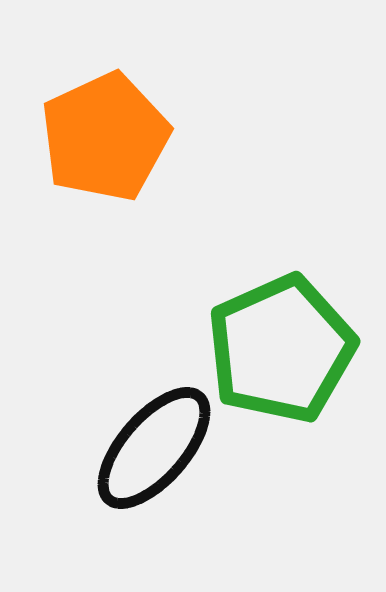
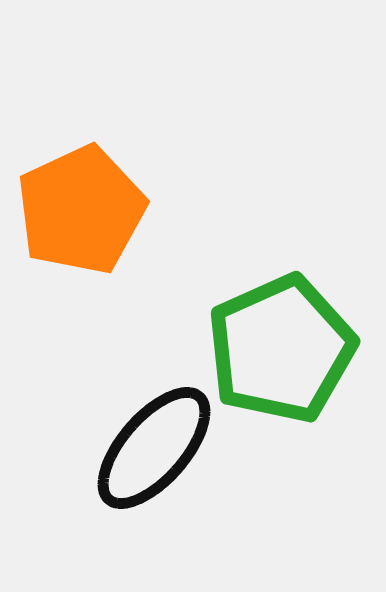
orange pentagon: moved 24 px left, 73 px down
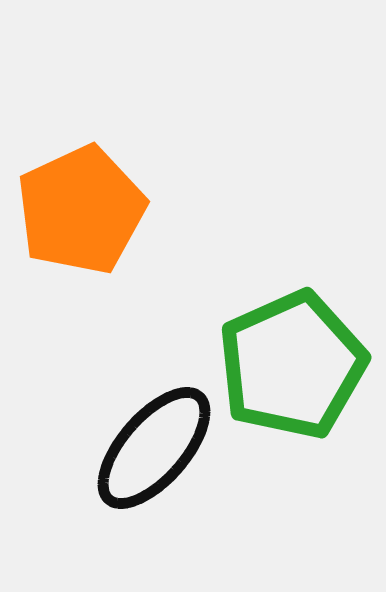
green pentagon: moved 11 px right, 16 px down
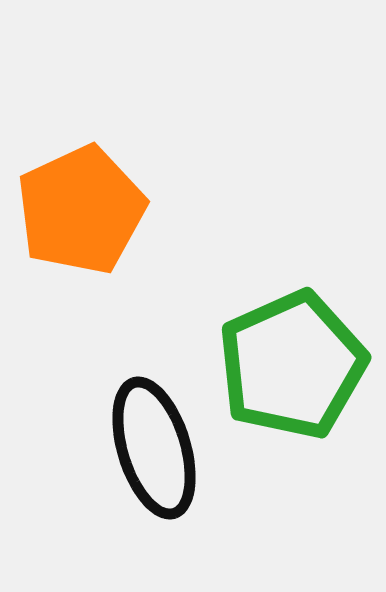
black ellipse: rotated 58 degrees counterclockwise
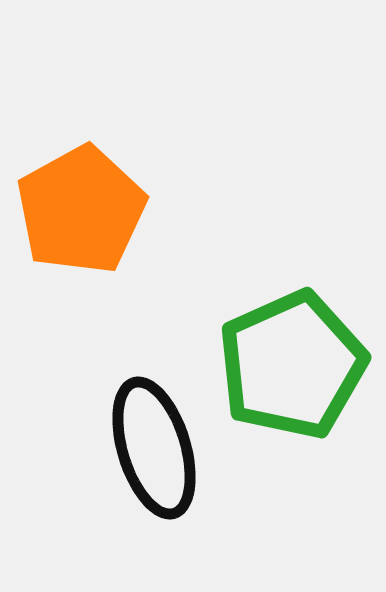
orange pentagon: rotated 4 degrees counterclockwise
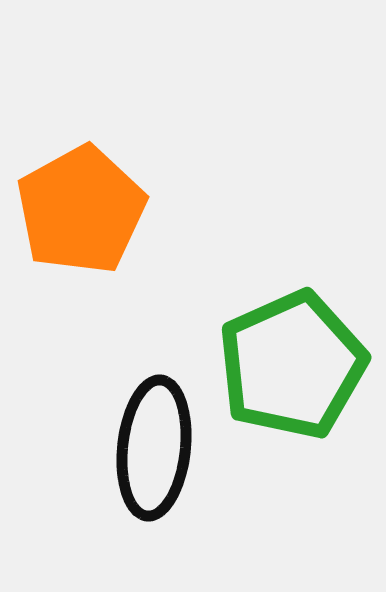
black ellipse: rotated 23 degrees clockwise
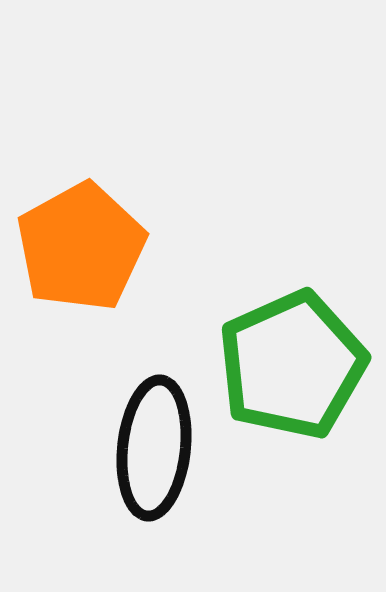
orange pentagon: moved 37 px down
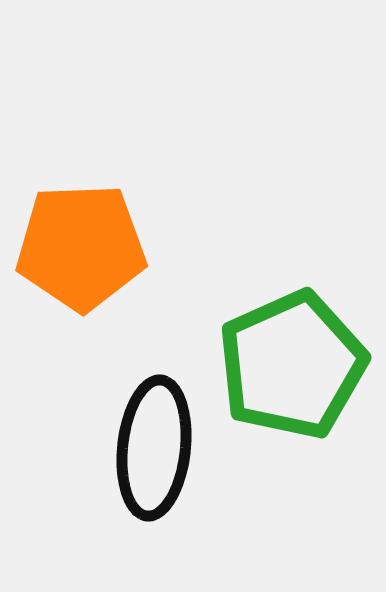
orange pentagon: rotated 27 degrees clockwise
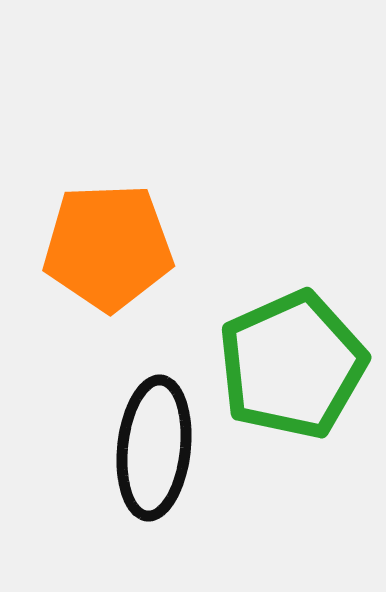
orange pentagon: moved 27 px right
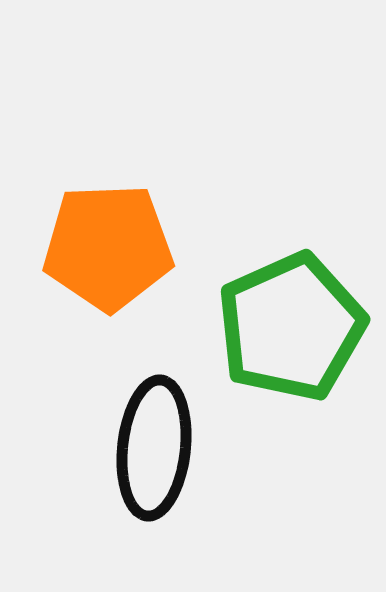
green pentagon: moved 1 px left, 38 px up
